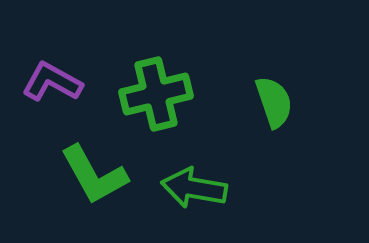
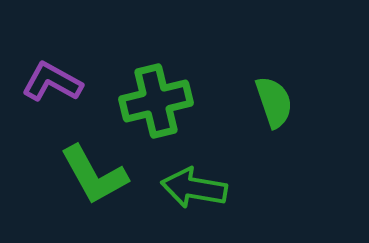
green cross: moved 7 px down
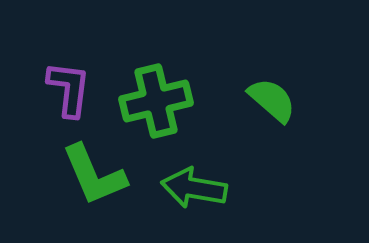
purple L-shape: moved 17 px right, 7 px down; rotated 68 degrees clockwise
green semicircle: moved 2 px left, 2 px up; rotated 30 degrees counterclockwise
green L-shape: rotated 6 degrees clockwise
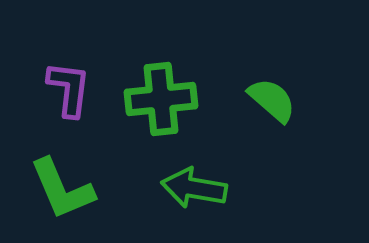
green cross: moved 5 px right, 2 px up; rotated 8 degrees clockwise
green L-shape: moved 32 px left, 14 px down
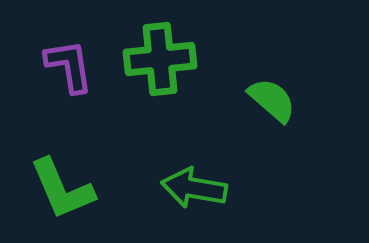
purple L-shape: moved 23 px up; rotated 16 degrees counterclockwise
green cross: moved 1 px left, 40 px up
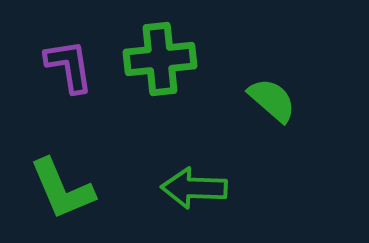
green arrow: rotated 8 degrees counterclockwise
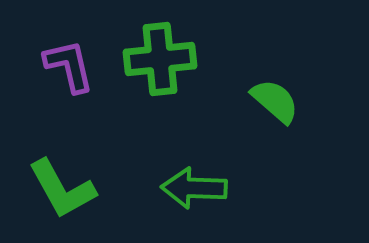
purple L-shape: rotated 4 degrees counterclockwise
green semicircle: moved 3 px right, 1 px down
green L-shape: rotated 6 degrees counterclockwise
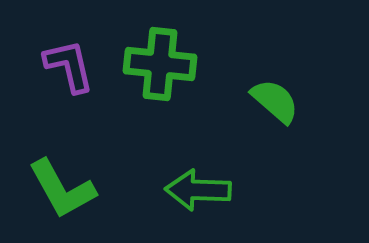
green cross: moved 5 px down; rotated 12 degrees clockwise
green arrow: moved 4 px right, 2 px down
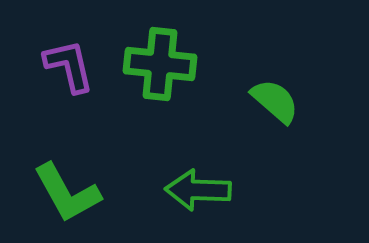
green L-shape: moved 5 px right, 4 px down
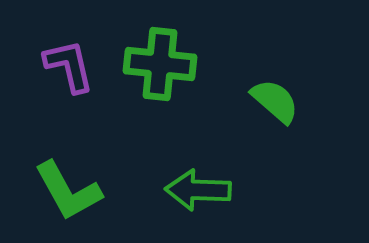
green L-shape: moved 1 px right, 2 px up
